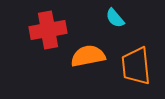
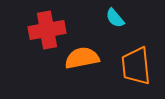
red cross: moved 1 px left
orange semicircle: moved 6 px left, 2 px down
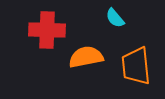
red cross: rotated 12 degrees clockwise
orange semicircle: moved 4 px right, 1 px up
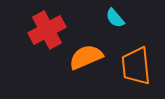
red cross: rotated 30 degrees counterclockwise
orange semicircle: rotated 12 degrees counterclockwise
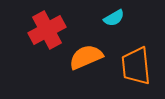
cyan semicircle: moved 1 px left; rotated 80 degrees counterclockwise
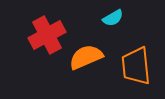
cyan semicircle: moved 1 px left
red cross: moved 5 px down
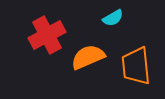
orange semicircle: moved 2 px right
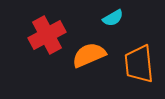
orange semicircle: moved 1 px right, 2 px up
orange trapezoid: moved 3 px right, 2 px up
